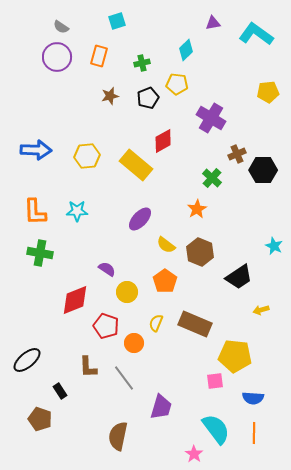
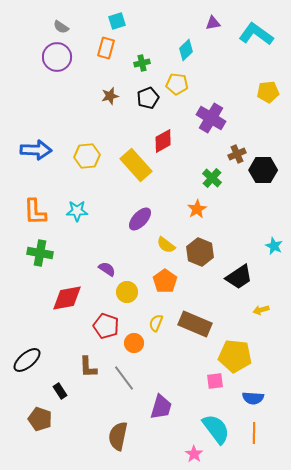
orange rectangle at (99, 56): moved 7 px right, 8 px up
yellow rectangle at (136, 165): rotated 8 degrees clockwise
red diamond at (75, 300): moved 8 px left, 2 px up; rotated 12 degrees clockwise
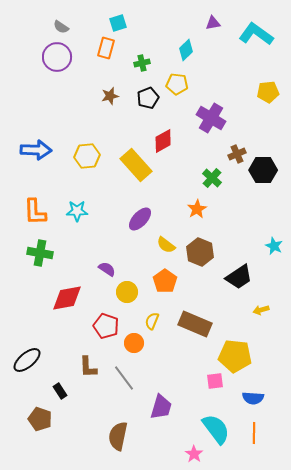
cyan square at (117, 21): moved 1 px right, 2 px down
yellow semicircle at (156, 323): moved 4 px left, 2 px up
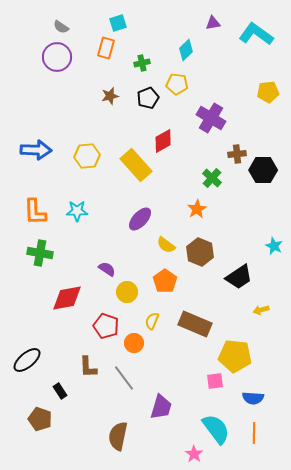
brown cross at (237, 154): rotated 18 degrees clockwise
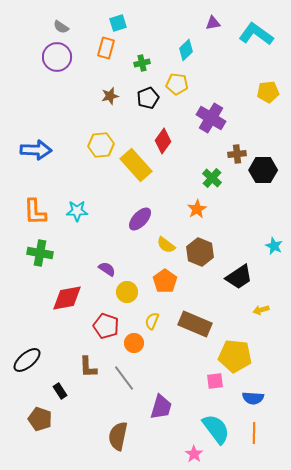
red diamond at (163, 141): rotated 25 degrees counterclockwise
yellow hexagon at (87, 156): moved 14 px right, 11 px up
